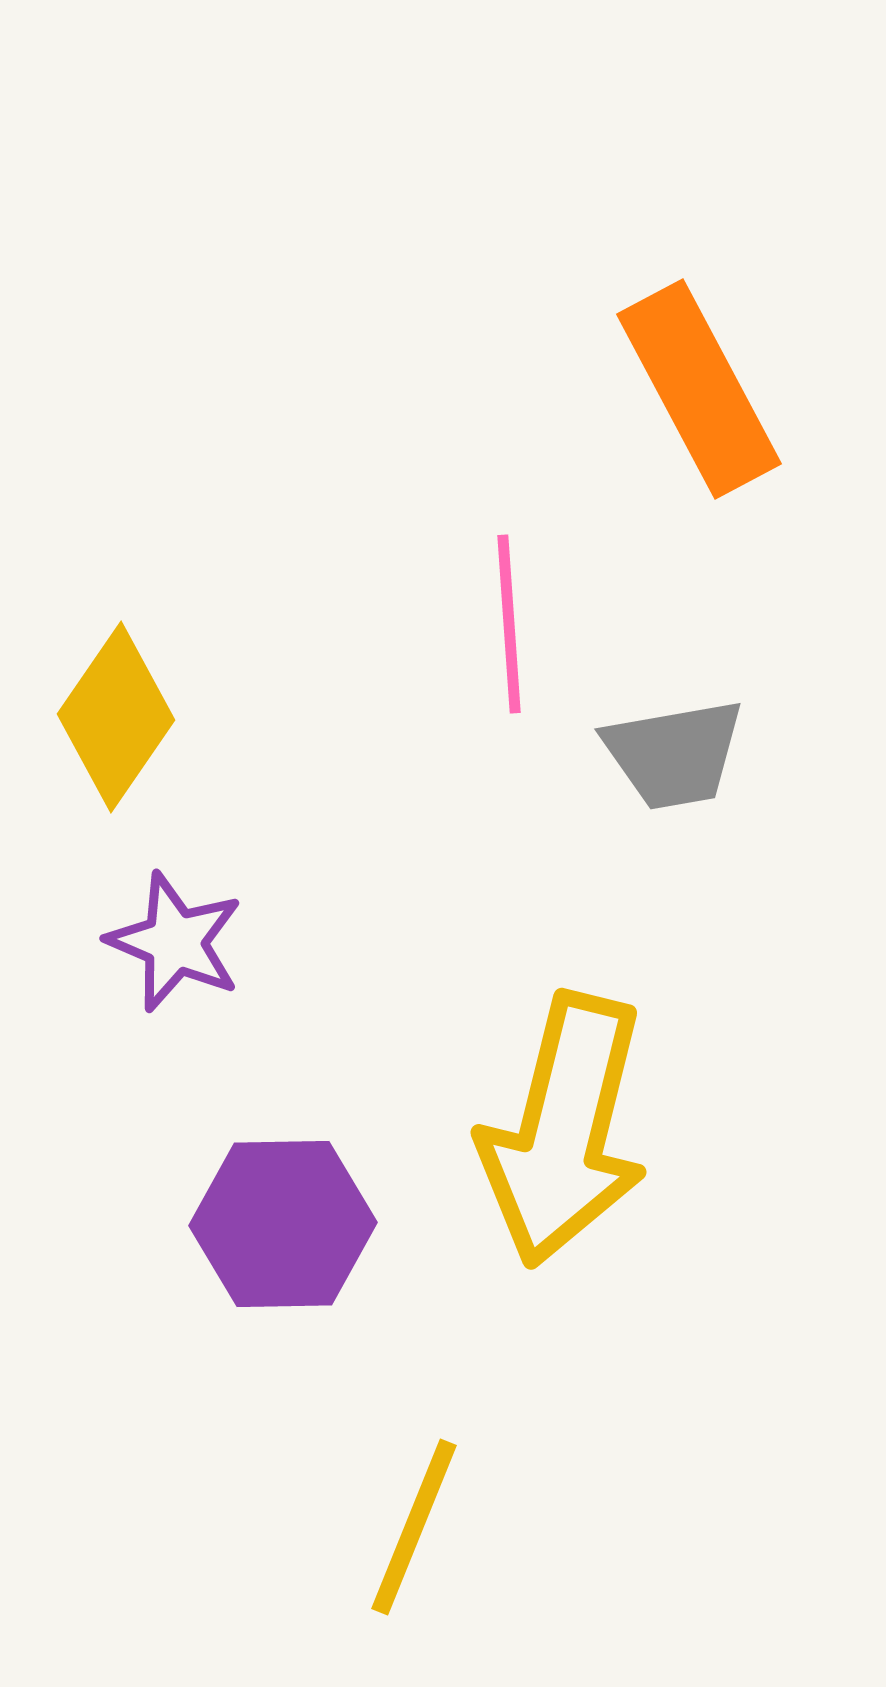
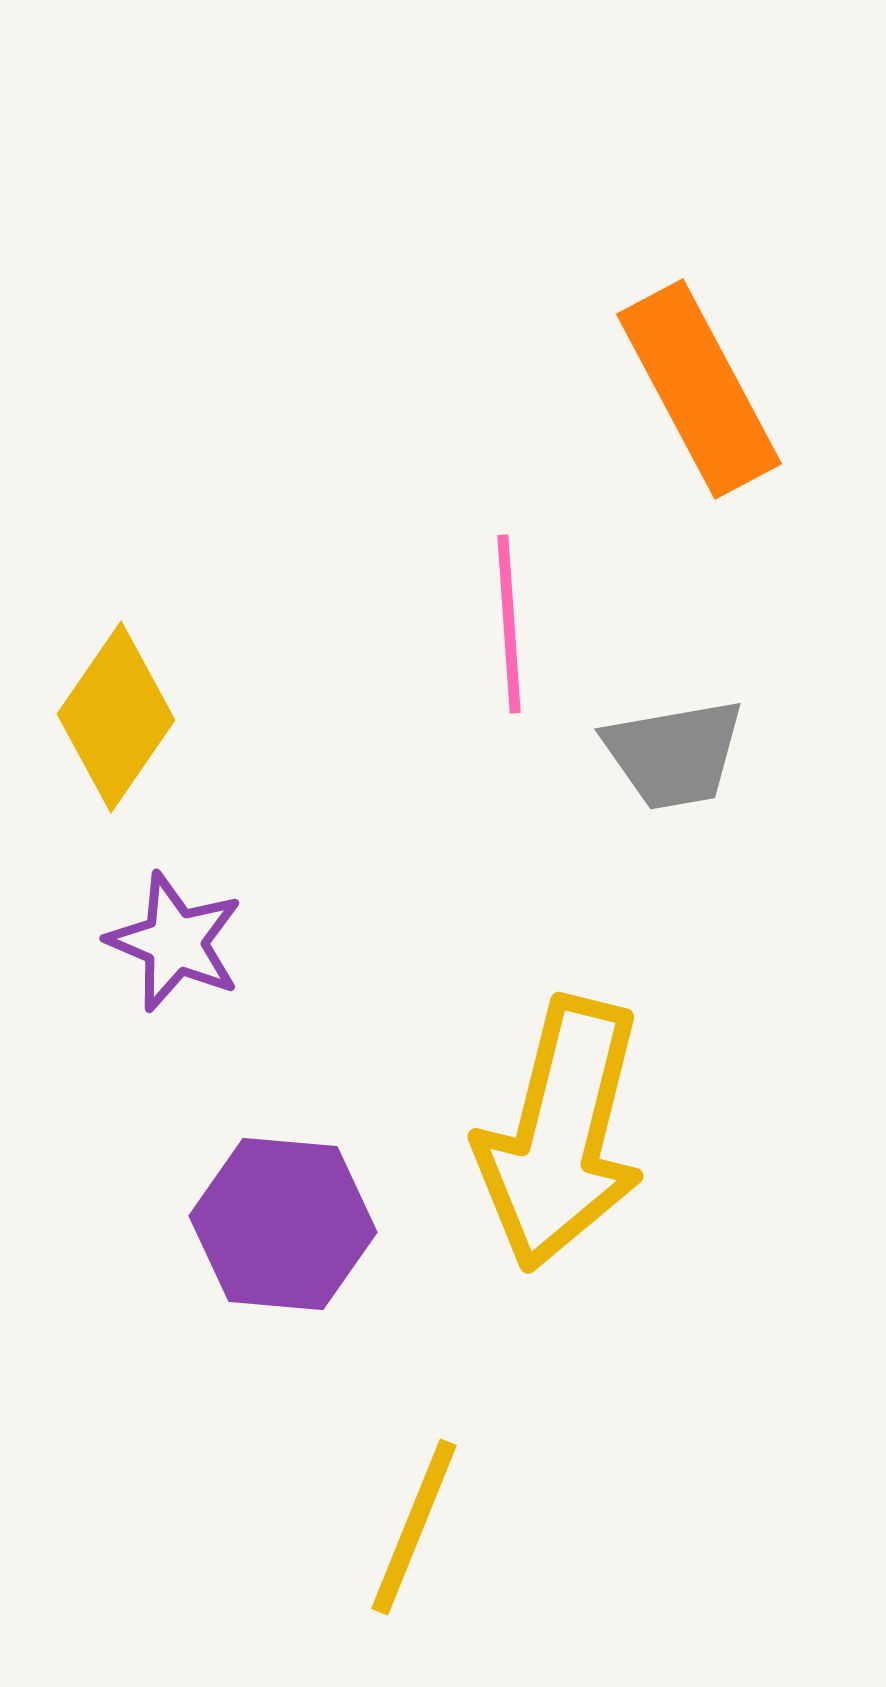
yellow arrow: moved 3 px left, 4 px down
purple hexagon: rotated 6 degrees clockwise
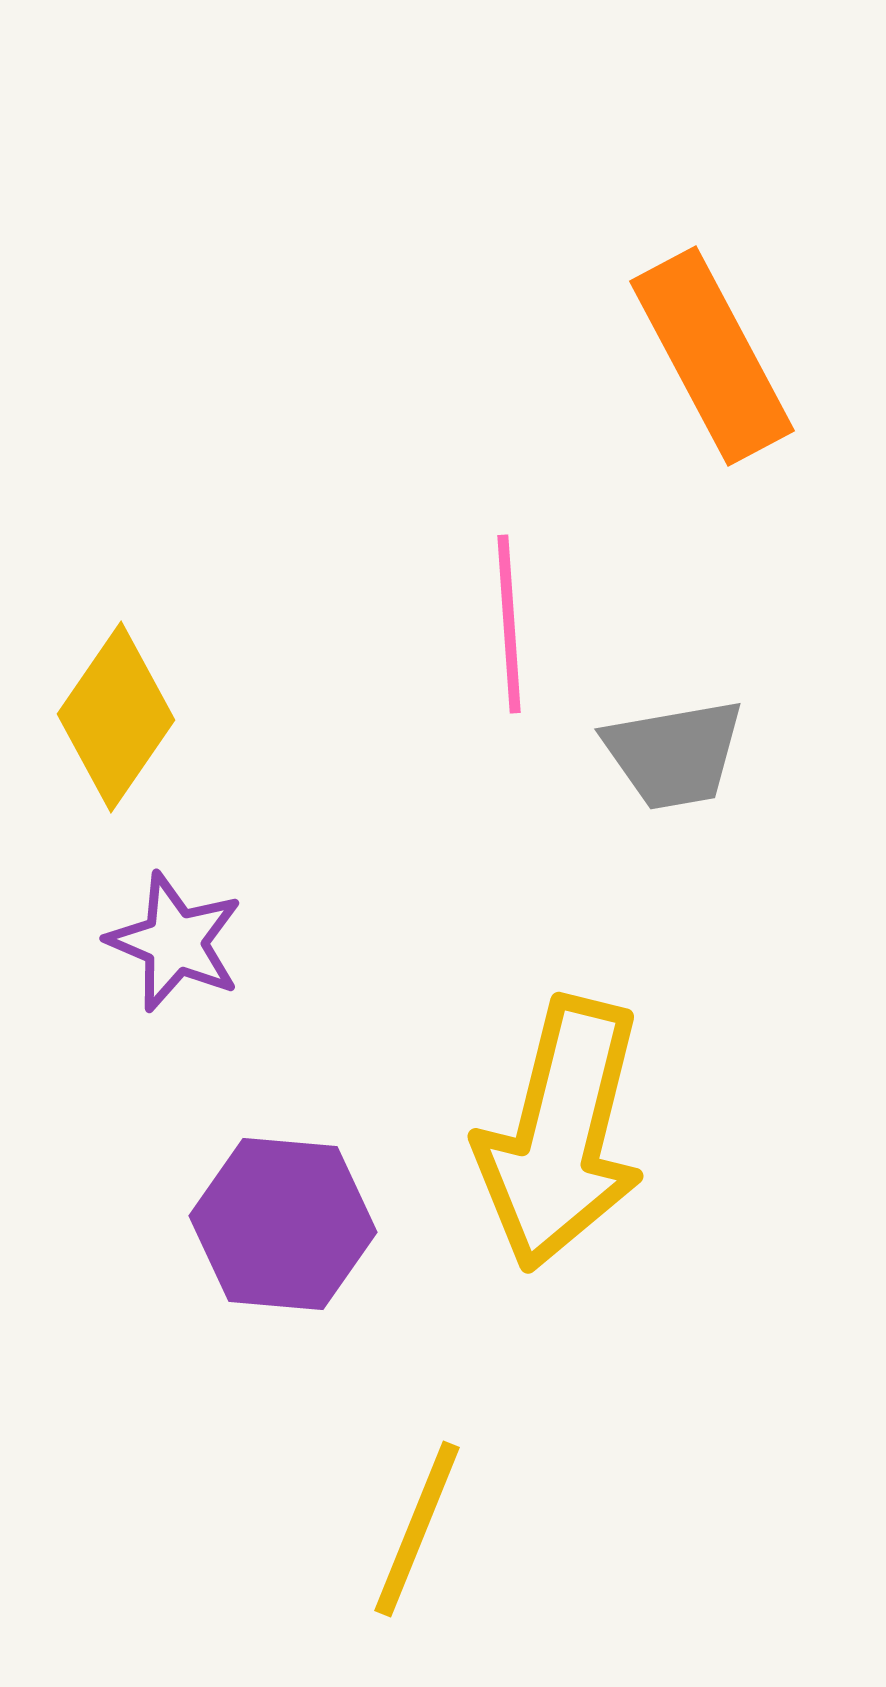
orange rectangle: moved 13 px right, 33 px up
yellow line: moved 3 px right, 2 px down
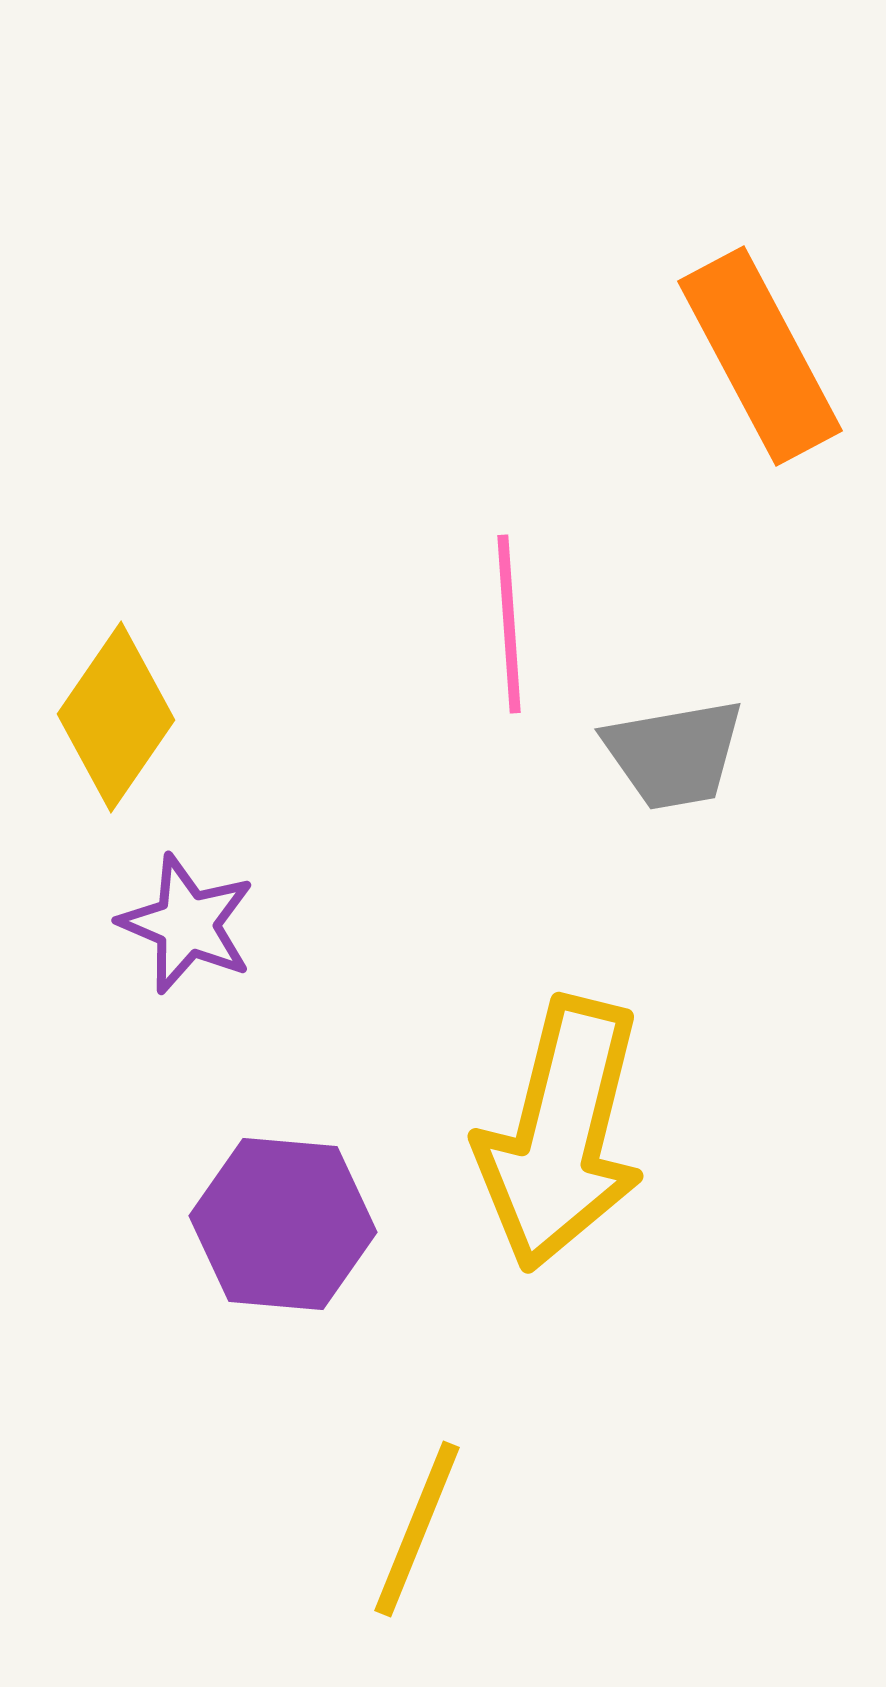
orange rectangle: moved 48 px right
purple star: moved 12 px right, 18 px up
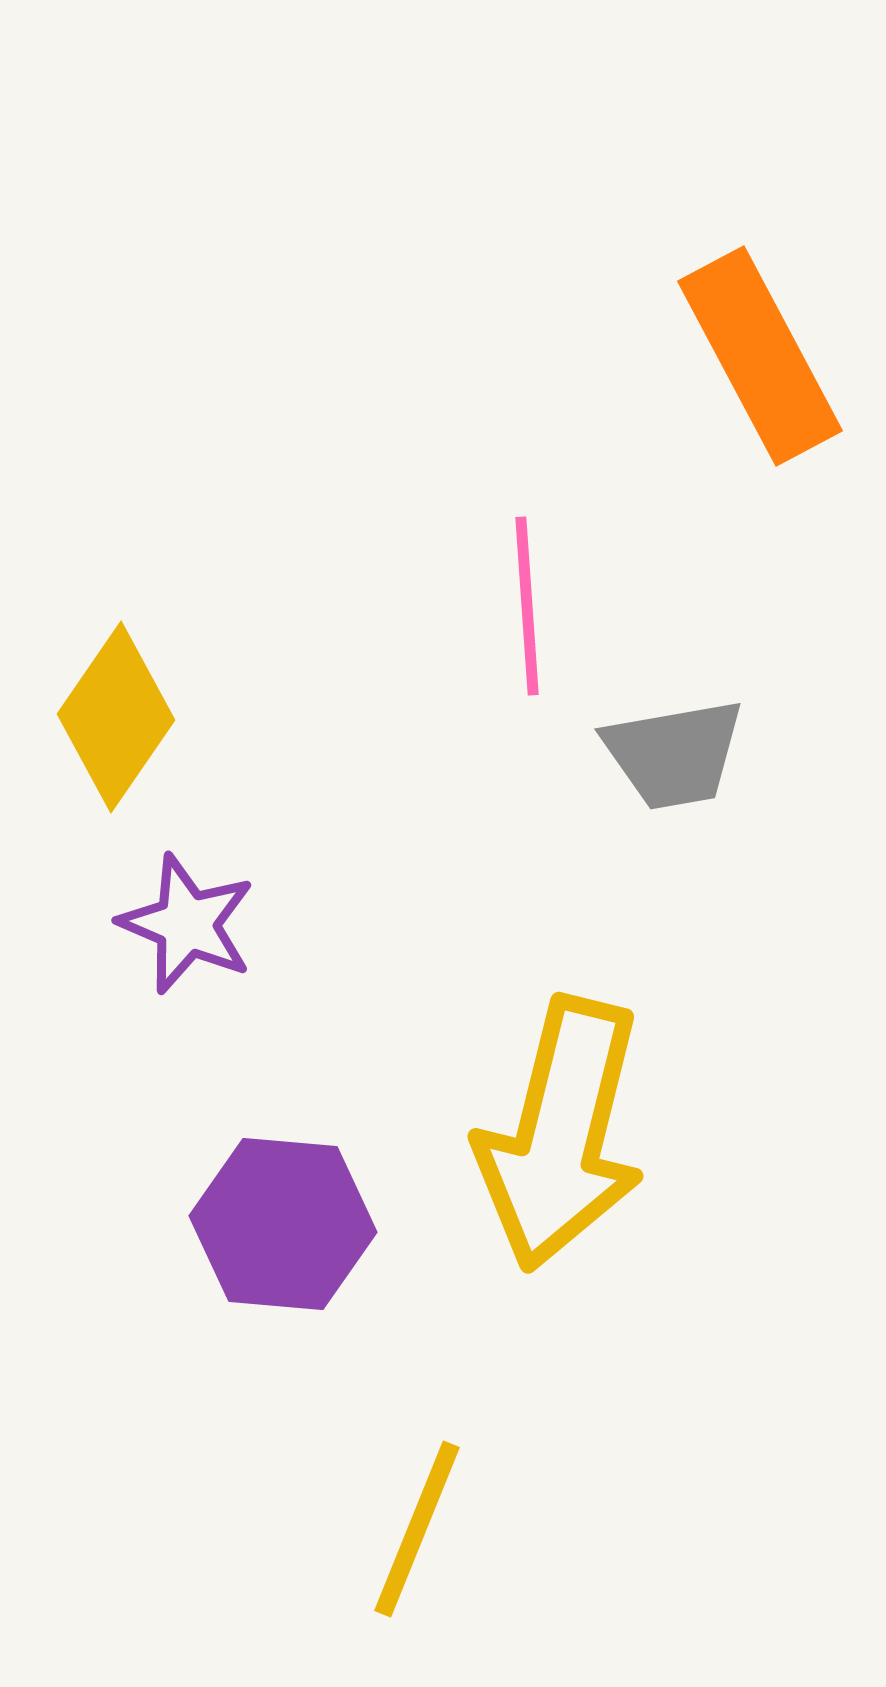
pink line: moved 18 px right, 18 px up
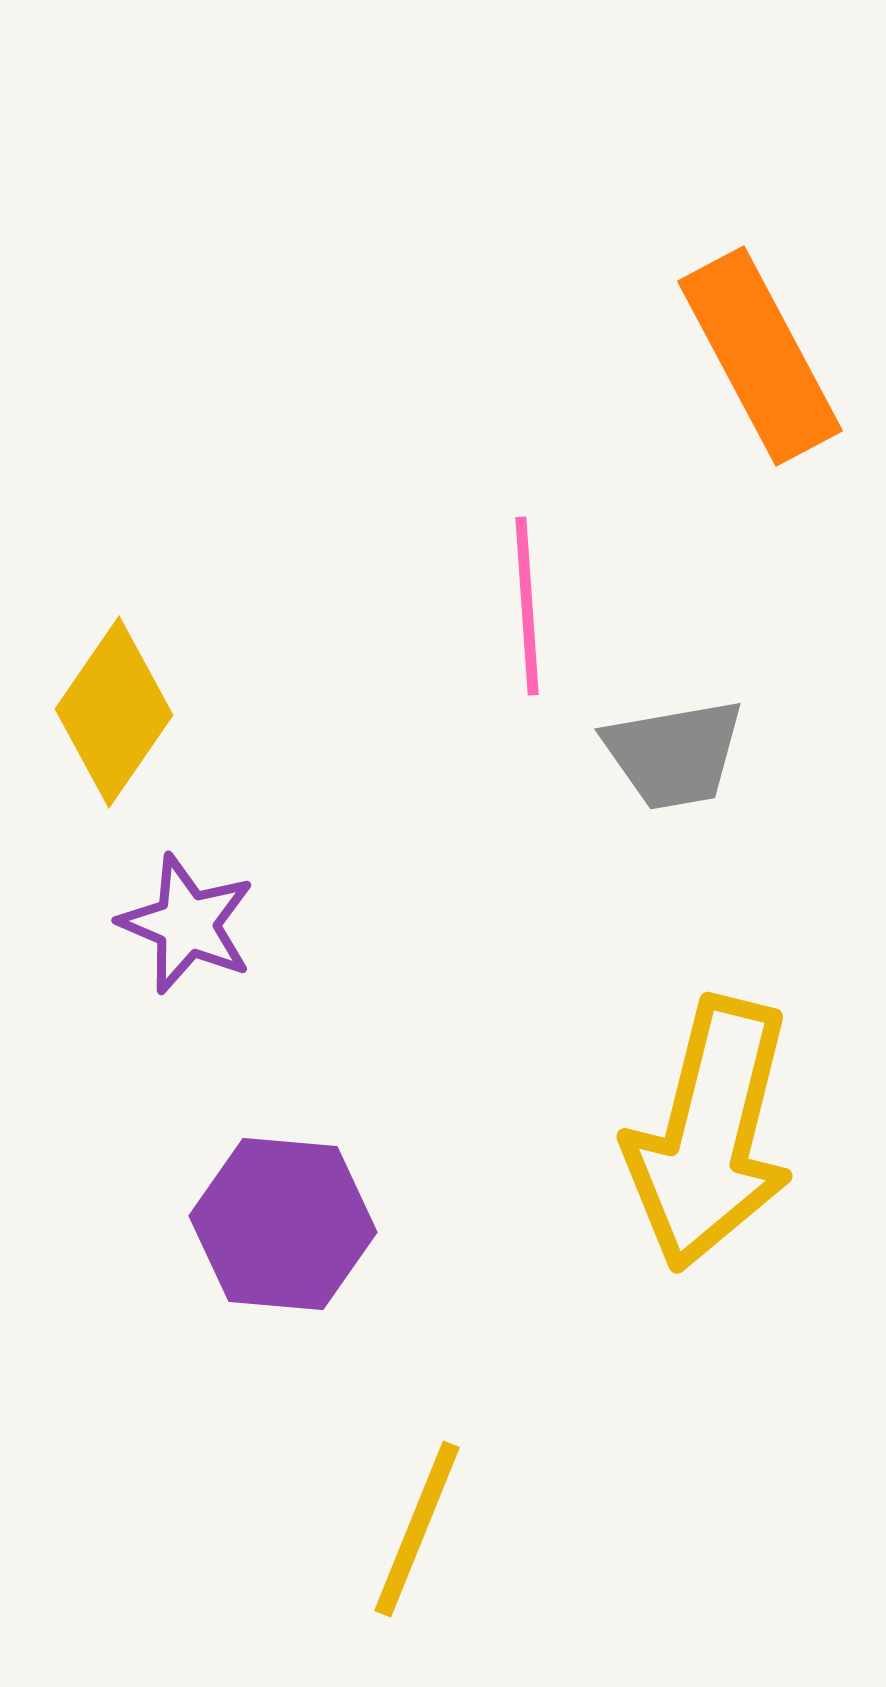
yellow diamond: moved 2 px left, 5 px up
yellow arrow: moved 149 px right
